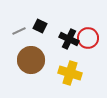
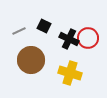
black square: moved 4 px right
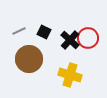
black square: moved 6 px down
black cross: moved 1 px right, 1 px down; rotated 18 degrees clockwise
brown circle: moved 2 px left, 1 px up
yellow cross: moved 2 px down
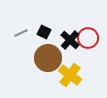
gray line: moved 2 px right, 2 px down
brown circle: moved 19 px right, 1 px up
yellow cross: rotated 20 degrees clockwise
